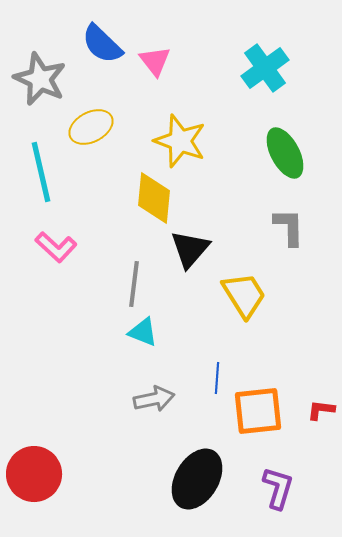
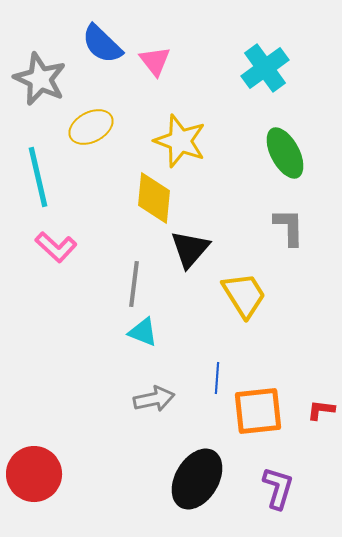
cyan line: moved 3 px left, 5 px down
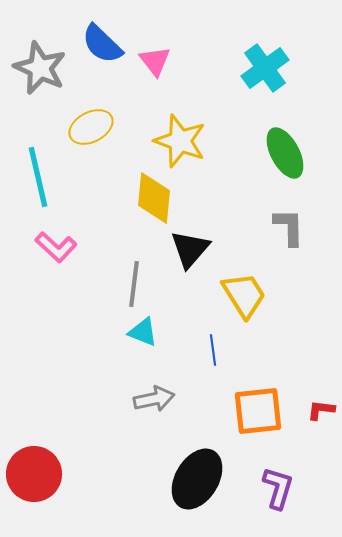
gray star: moved 11 px up
blue line: moved 4 px left, 28 px up; rotated 12 degrees counterclockwise
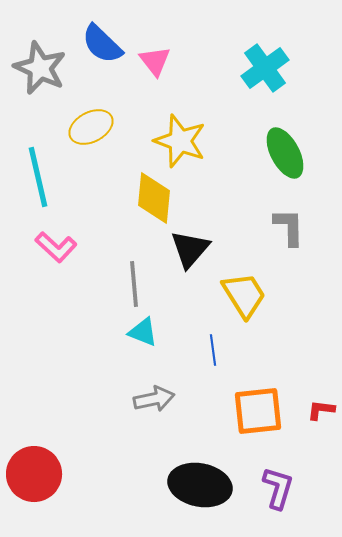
gray line: rotated 12 degrees counterclockwise
black ellipse: moved 3 px right, 6 px down; rotated 70 degrees clockwise
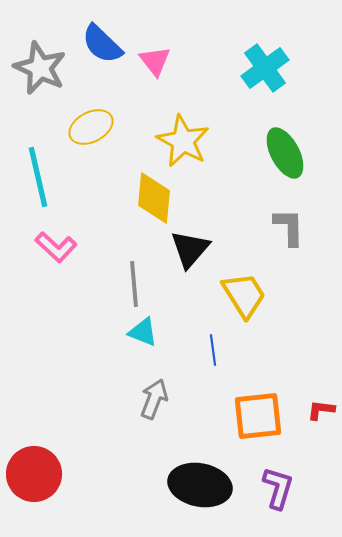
yellow star: moved 3 px right; rotated 8 degrees clockwise
gray arrow: rotated 57 degrees counterclockwise
orange square: moved 5 px down
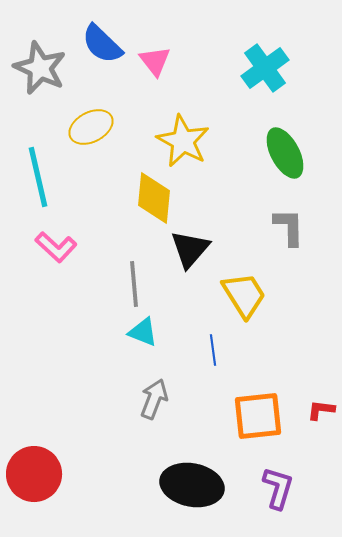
black ellipse: moved 8 px left
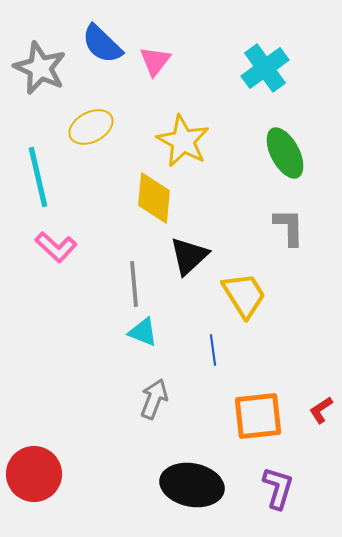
pink triangle: rotated 16 degrees clockwise
black triangle: moved 1 px left, 7 px down; rotated 6 degrees clockwise
red L-shape: rotated 40 degrees counterclockwise
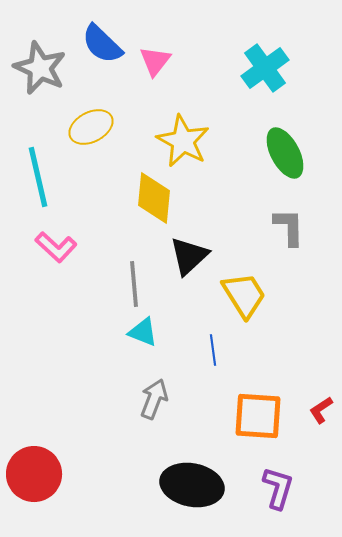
orange square: rotated 10 degrees clockwise
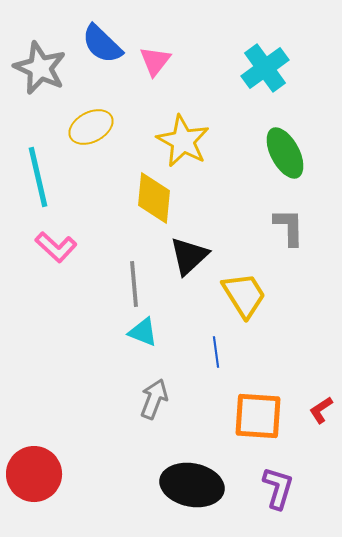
blue line: moved 3 px right, 2 px down
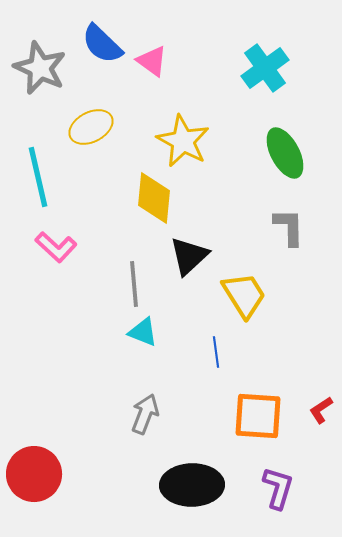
pink triangle: moved 3 px left; rotated 32 degrees counterclockwise
gray arrow: moved 9 px left, 15 px down
black ellipse: rotated 12 degrees counterclockwise
